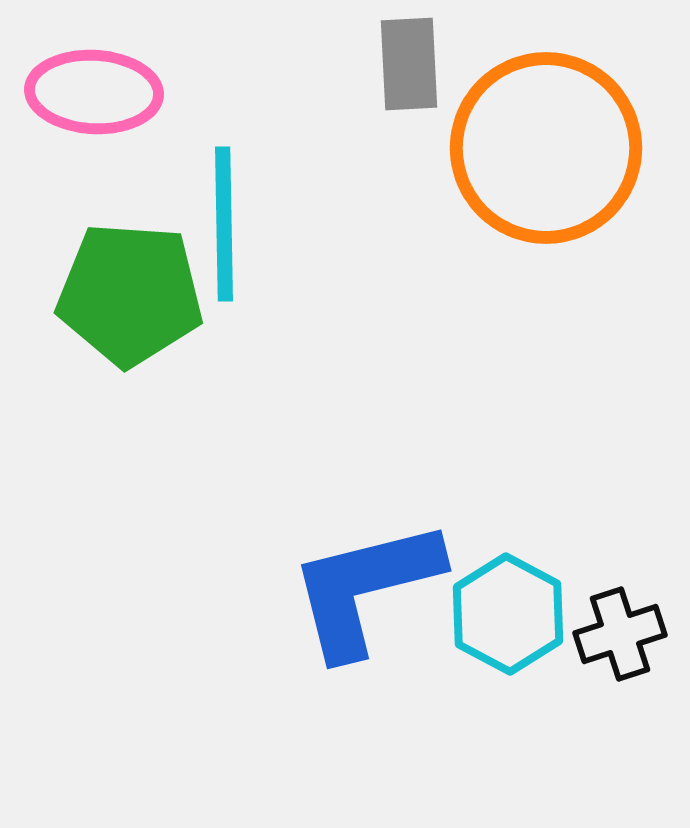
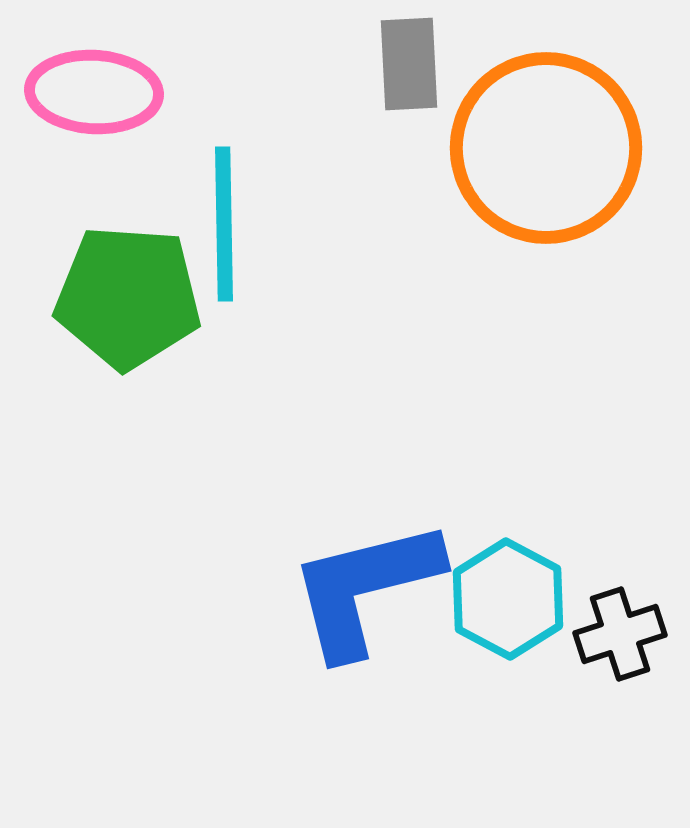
green pentagon: moved 2 px left, 3 px down
cyan hexagon: moved 15 px up
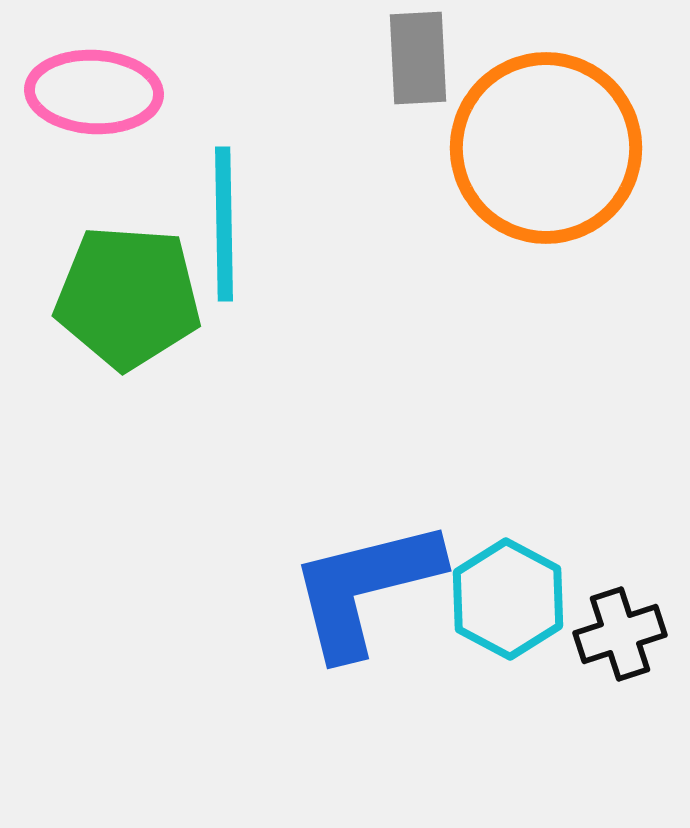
gray rectangle: moved 9 px right, 6 px up
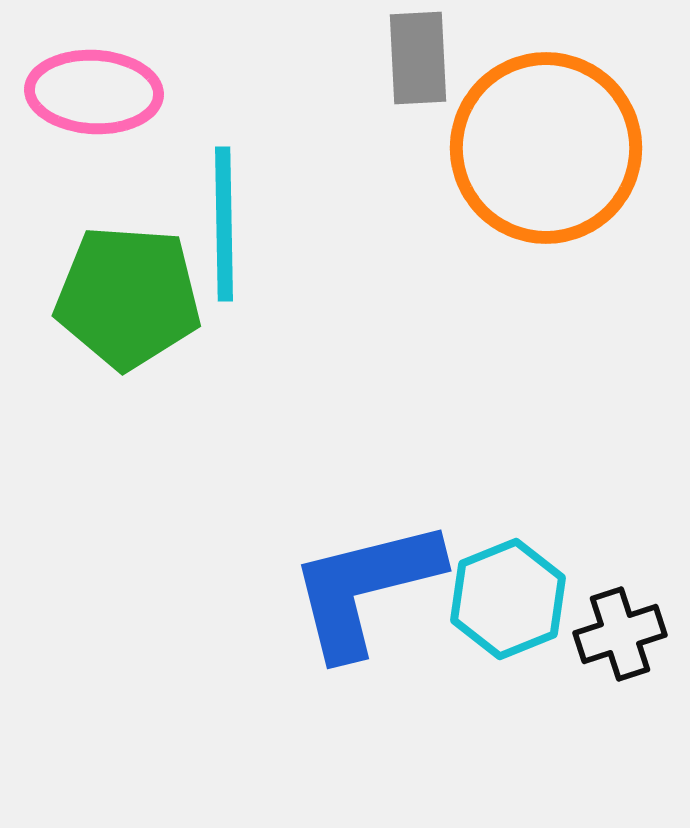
cyan hexagon: rotated 10 degrees clockwise
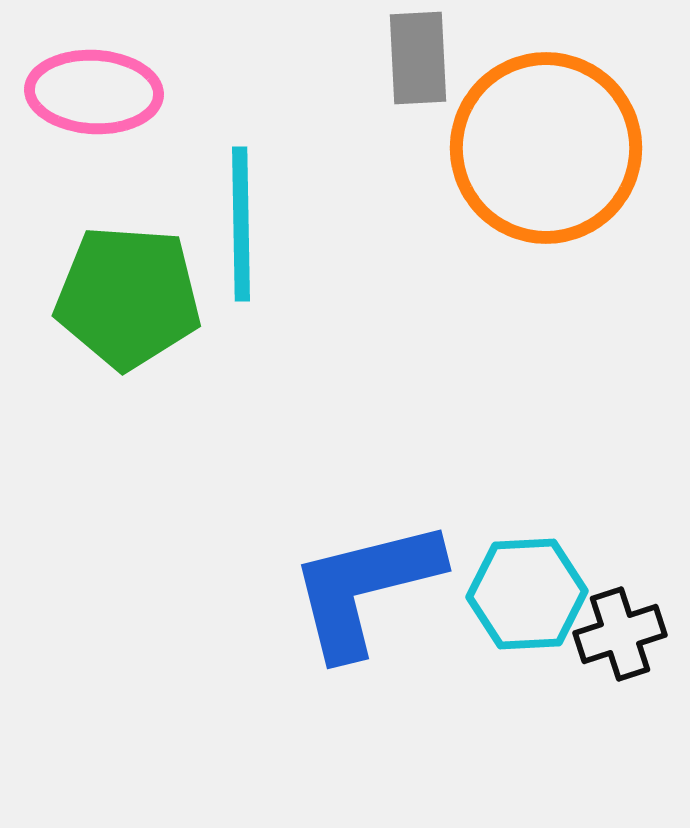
cyan line: moved 17 px right
cyan hexagon: moved 19 px right, 5 px up; rotated 19 degrees clockwise
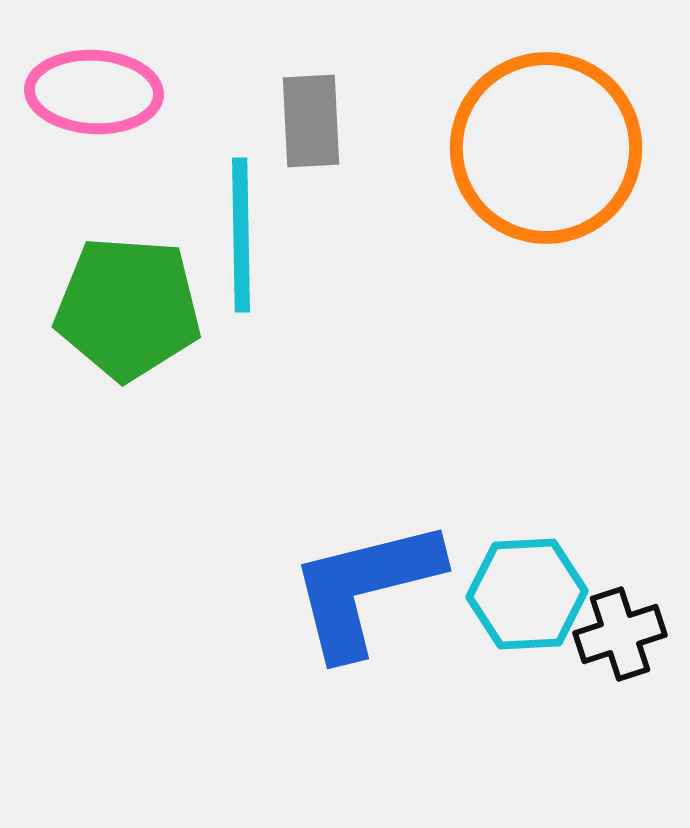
gray rectangle: moved 107 px left, 63 px down
cyan line: moved 11 px down
green pentagon: moved 11 px down
